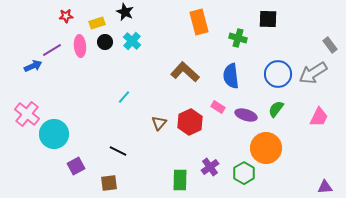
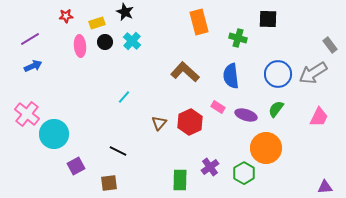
purple line: moved 22 px left, 11 px up
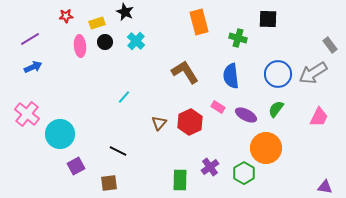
cyan cross: moved 4 px right
blue arrow: moved 1 px down
brown L-shape: rotated 16 degrees clockwise
purple ellipse: rotated 10 degrees clockwise
cyan circle: moved 6 px right
purple triangle: rotated 14 degrees clockwise
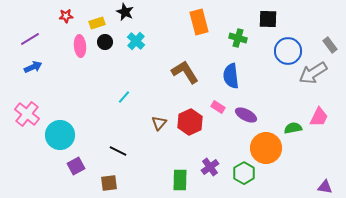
blue circle: moved 10 px right, 23 px up
green semicircle: moved 17 px right, 19 px down; rotated 42 degrees clockwise
cyan circle: moved 1 px down
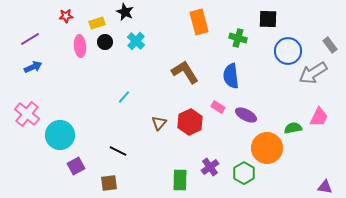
orange circle: moved 1 px right
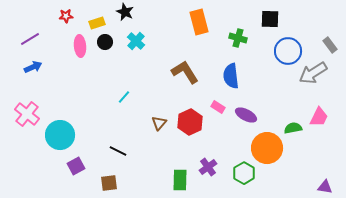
black square: moved 2 px right
purple cross: moved 2 px left
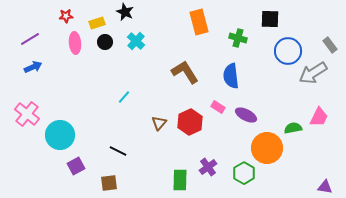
pink ellipse: moved 5 px left, 3 px up
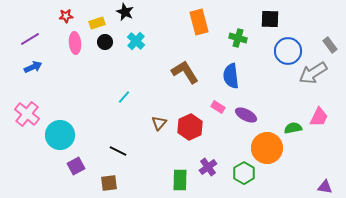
red hexagon: moved 5 px down
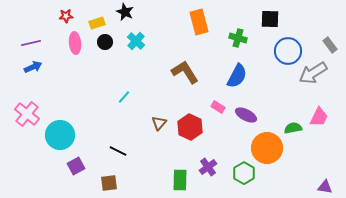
purple line: moved 1 px right, 4 px down; rotated 18 degrees clockwise
blue semicircle: moved 6 px right; rotated 145 degrees counterclockwise
red hexagon: rotated 10 degrees counterclockwise
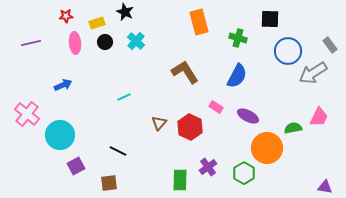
blue arrow: moved 30 px right, 18 px down
cyan line: rotated 24 degrees clockwise
pink rectangle: moved 2 px left
purple ellipse: moved 2 px right, 1 px down
